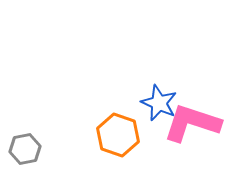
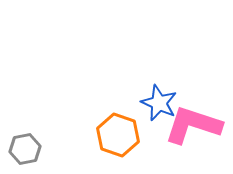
pink L-shape: moved 1 px right, 2 px down
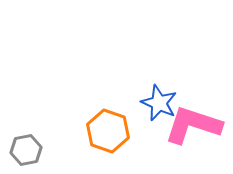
orange hexagon: moved 10 px left, 4 px up
gray hexagon: moved 1 px right, 1 px down
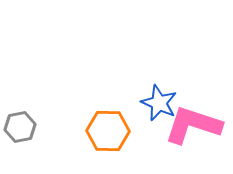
orange hexagon: rotated 18 degrees counterclockwise
gray hexagon: moved 6 px left, 23 px up
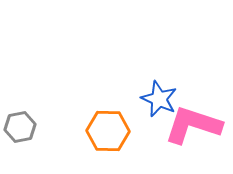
blue star: moved 4 px up
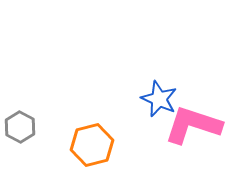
gray hexagon: rotated 20 degrees counterclockwise
orange hexagon: moved 16 px left, 14 px down; rotated 15 degrees counterclockwise
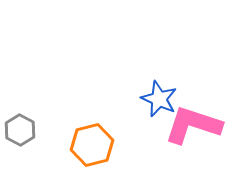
gray hexagon: moved 3 px down
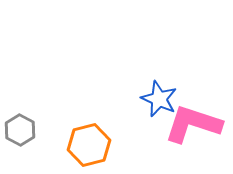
pink L-shape: moved 1 px up
orange hexagon: moved 3 px left
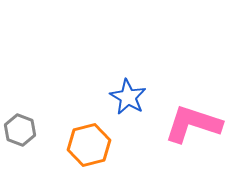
blue star: moved 31 px left, 2 px up; rotated 6 degrees clockwise
gray hexagon: rotated 8 degrees counterclockwise
